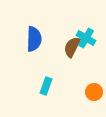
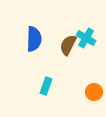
brown semicircle: moved 4 px left, 2 px up
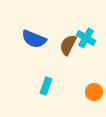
blue semicircle: rotated 110 degrees clockwise
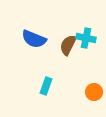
cyan cross: rotated 18 degrees counterclockwise
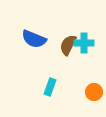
cyan cross: moved 2 px left, 5 px down; rotated 12 degrees counterclockwise
cyan rectangle: moved 4 px right, 1 px down
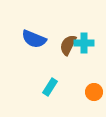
cyan rectangle: rotated 12 degrees clockwise
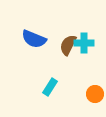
orange circle: moved 1 px right, 2 px down
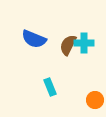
cyan rectangle: rotated 54 degrees counterclockwise
orange circle: moved 6 px down
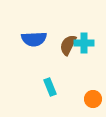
blue semicircle: rotated 25 degrees counterclockwise
orange circle: moved 2 px left, 1 px up
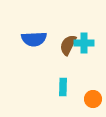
cyan rectangle: moved 13 px right; rotated 24 degrees clockwise
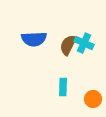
cyan cross: rotated 24 degrees clockwise
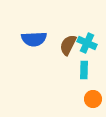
cyan cross: moved 3 px right
cyan rectangle: moved 21 px right, 17 px up
